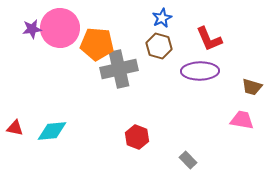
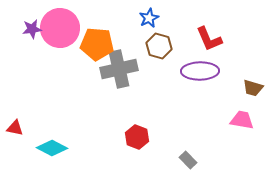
blue star: moved 13 px left
brown trapezoid: moved 1 px right, 1 px down
cyan diamond: moved 17 px down; rotated 32 degrees clockwise
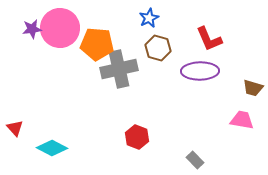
brown hexagon: moved 1 px left, 2 px down
red triangle: rotated 36 degrees clockwise
gray rectangle: moved 7 px right
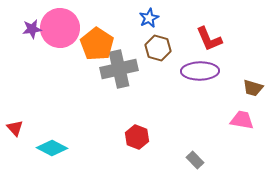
orange pentagon: rotated 28 degrees clockwise
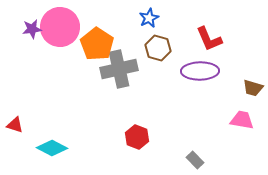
pink circle: moved 1 px up
red triangle: moved 3 px up; rotated 30 degrees counterclockwise
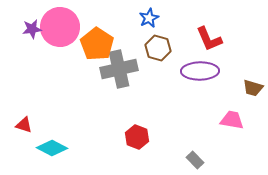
pink trapezoid: moved 10 px left
red triangle: moved 9 px right
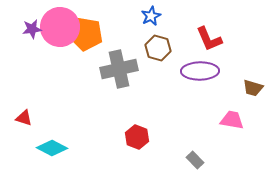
blue star: moved 2 px right, 2 px up
orange pentagon: moved 11 px left, 10 px up; rotated 24 degrees counterclockwise
red triangle: moved 7 px up
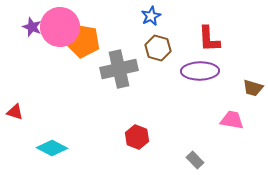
purple star: moved 2 px up; rotated 30 degrees clockwise
orange pentagon: moved 3 px left, 7 px down
red L-shape: rotated 20 degrees clockwise
red triangle: moved 9 px left, 6 px up
